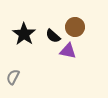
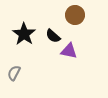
brown circle: moved 12 px up
purple triangle: moved 1 px right
gray semicircle: moved 1 px right, 4 px up
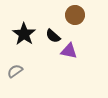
gray semicircle: moved 1 px right, 2 px up; rotated 28 degrees clockwise
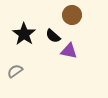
brown circle: moved 3 px left
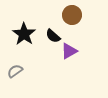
purple triangle: rotated 42 degrees counterclockwise
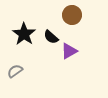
black semicircle: moved 2 px left, 1 px down
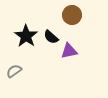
black star: moved 2 px right, 2 px down
purple triangle: rotated 18 degrees clockwise
gray semicircle: moved 1 px left
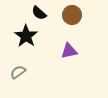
black semicircle: moved 12 px left, 24 px up
gray semicircle: moved 4 px right, 1 px down
